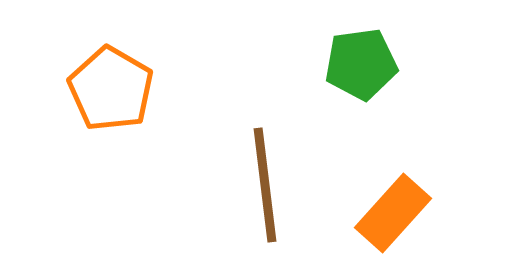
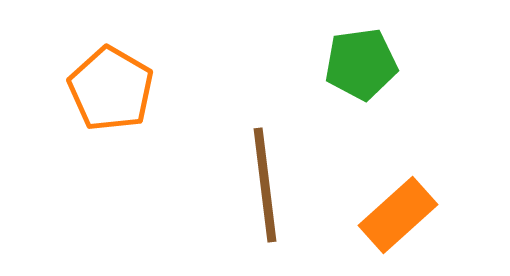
orange rectangle: moved 5 px right, 2 px down; rotated 6 degrees clockwise
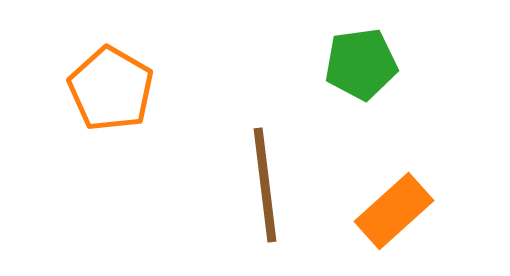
orange rectangle: moved 4 px left, 4 px up
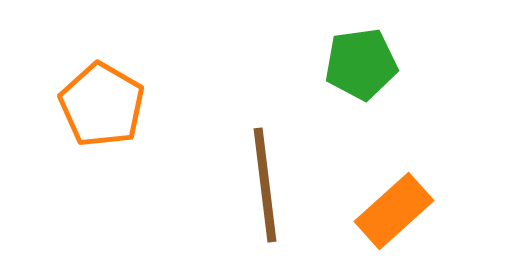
orange pentagon: moved 9 px left, 16 px down
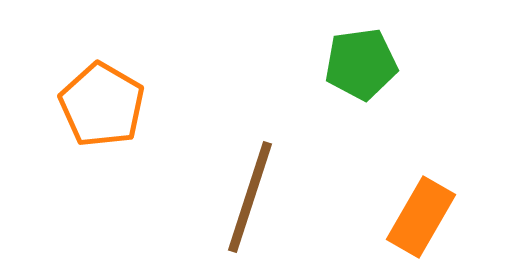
brown line: moved 15 px left, 12 px down; rotated 25 degrees clockwise
orange rectangle: moved 27 px right, 6 px down; rotated 18 degrees counterclockwise
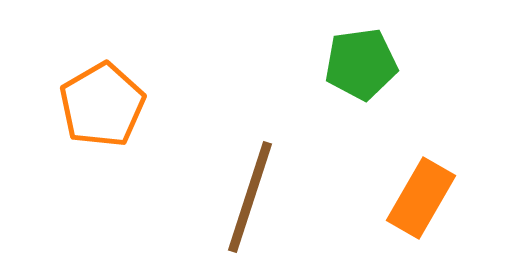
orange pentagon: rotated 12 degrees clockwise
orange rectangle: moved 19 px up
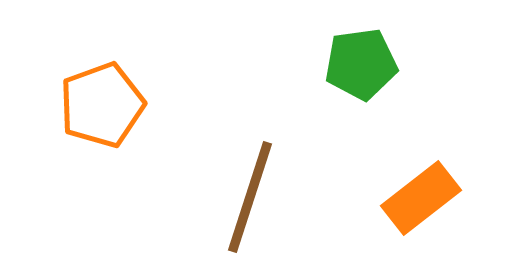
orange pentagon: rotated 10 degrees clockwise
orange rectangle: rotated 22 degrees clockwise
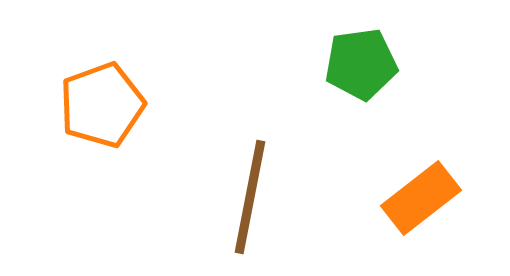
brown line: rotated 7 degrees counterclockwise
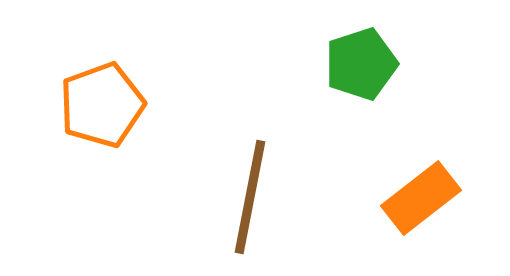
green pentagon: rotated 10 degrees counterclockwise
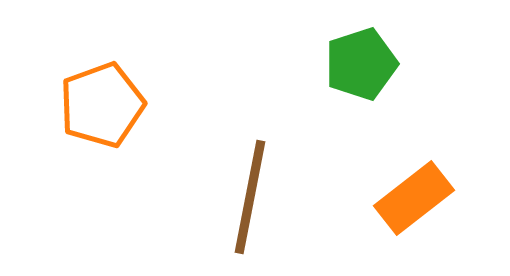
orange rectangle: moved 7 px left
